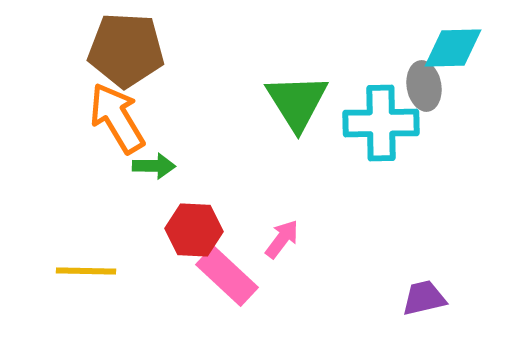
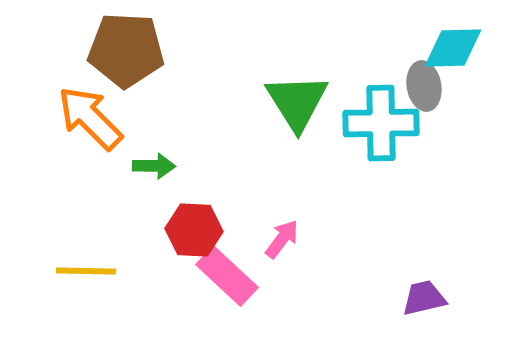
orange arrow: moved 27 px left; rotated 14 degrees counterclockwise
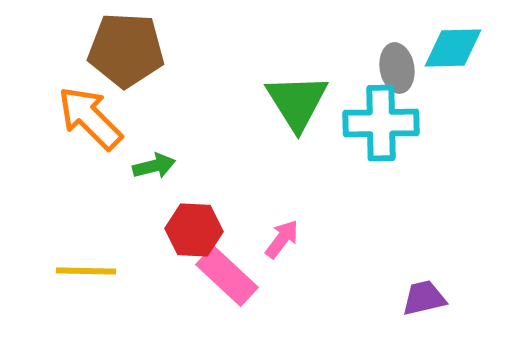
gray ellipse: moved 27 px left, 18 px up
green arrow: rotated 15 degrees counterclockwise
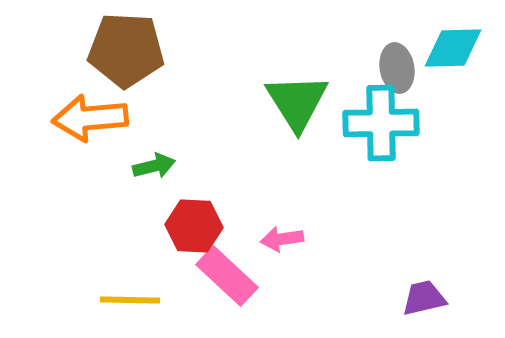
orange arrow: rotated 50 degrees counterclockwise
red hexagon: moved 4 px up
pink arrow: rotated 135 degrees counterclockwise
yellow line: moved 44 px right, 29 px down
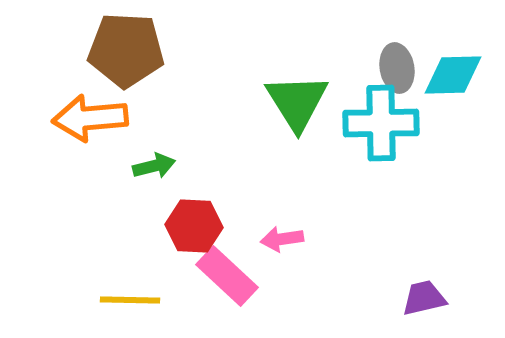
cyan diamond: moved 27 px down
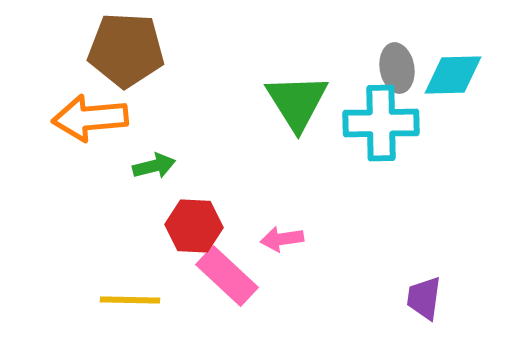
purple trapezoid: rotated 69 degrees counterclockwise
